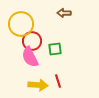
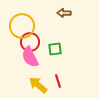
yellow circle: moved 1 px right, 2 px down
red circle: moved 2 px left, 1 px down
yellow arrow: rotated 144 degrees counterclockwise
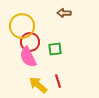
pink semicircle: moved 2 px left
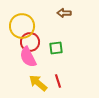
green square: moved 1 px right, 1 px up
yellow arrow: moved 2 px up
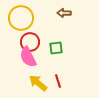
yellow circle: moved 1 px left, 8 px up
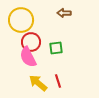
yellow circle: moved 2 px down
red circle: moved 1 px right
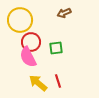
brown arrow: rotated 24 degrees counterclockwise
yellow circle: moved 1 px left
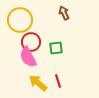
brown arrow: rotated 88 degrees clockwise
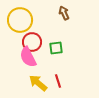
red circle: moved 1 px right
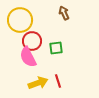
red circle: moved 1 px up
yellow arrow: rotated 120 degrees clockwise
